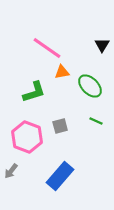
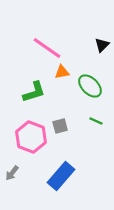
black triangle: rotated 14 degrees clockwise
pink hexagon: moved 4 px right
gray arrow: moved 1 px right, 2 px down
blue rectangle: moved 1 px right
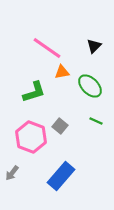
black triangle: moved 8 px left, 1 px down
gray square: rotated 35 degrees counterclockwise
